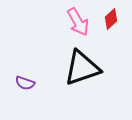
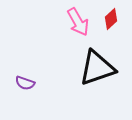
black triangle: moved 15 px right
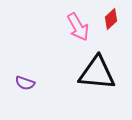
pink arrow: moved 5 px down
black triangle: moved 5 px down; rotated 24 degrees clockwise
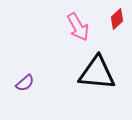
red diamond: moved 6 px right
purple semicircle: rotated 60 degrees counterclockwise
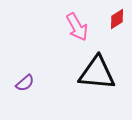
red diamond: rotated 10 degrees clockwise
pink arrow: moved 1 px left
